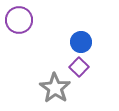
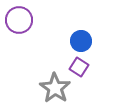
blue circle: moved 1 px up
purple square: rotated 12 degrees counterclockwise
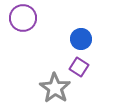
purple circle: moved 4 px right, 2 px up
blue circle: moved 2 px up
